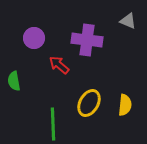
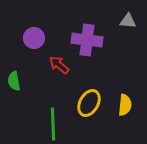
gray triangle: rotated 18 degrees counterclockwise
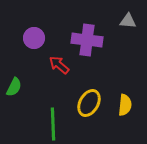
green semicircle: moved 6 px down; rotated 144 degrees counterclockwise
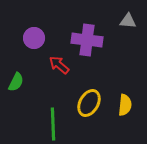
green semicircle: moved 2 px right, 5 px up
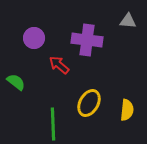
green semicircle: rotated 78 degrees counterclockwise
yellow semicircle: moved 2 px right, 5 px down
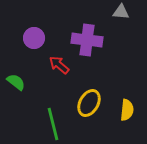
gray triangle: moved 7 px left, 9 px up
green line: rotated 12 degrees counterclockwise
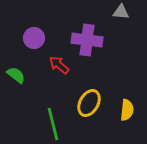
green semicircle: moved 7 px up
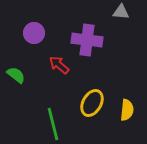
purple circle: moved 5 px up
yellow ellipse: moved 3 px right
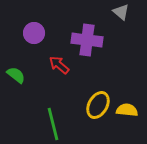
gray triangle: rotated 36 degrees clockwise
yellow ellipse: moved 6 px right, 2 px down
yellow semicircle: rotated 90 degrees counterclockwise
